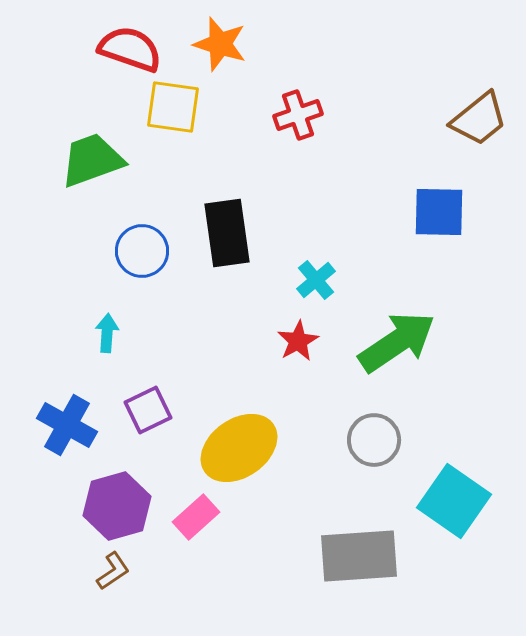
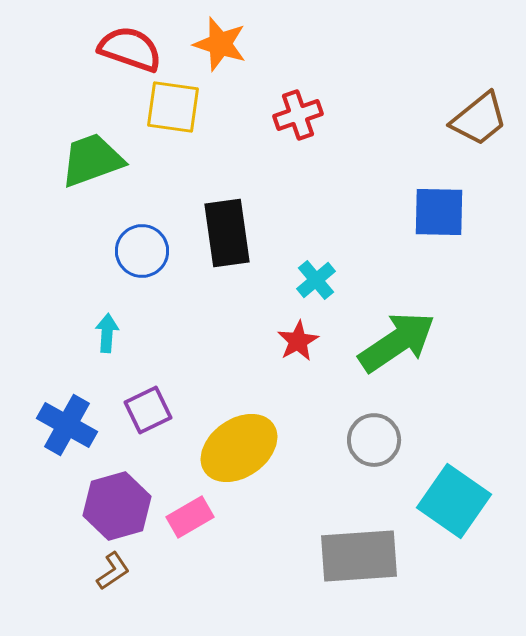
pink rectangle: moved 6 px left; rotated 12 degrees clockwise
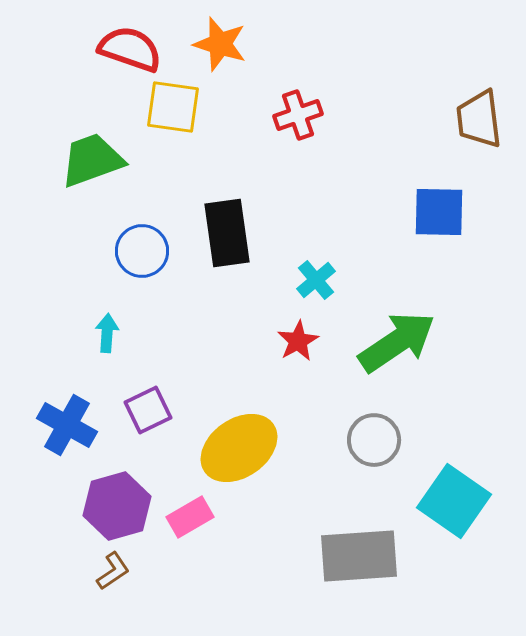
brown trapezoid: rotated 122 degrees clockwise
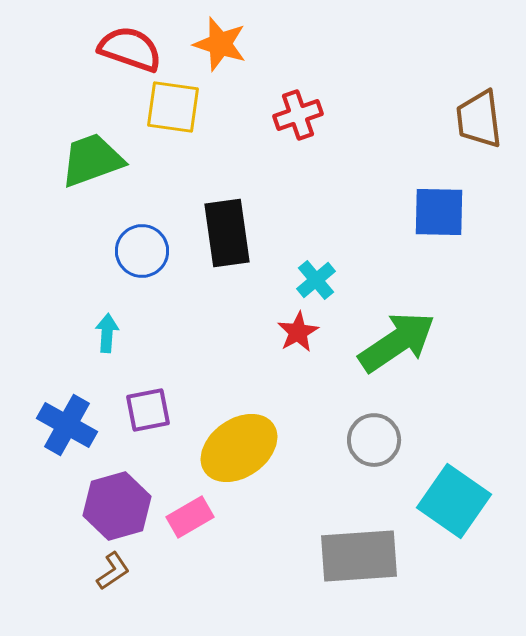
red star: moved 9 px up
purple square: rotated 15 degrees clockwise
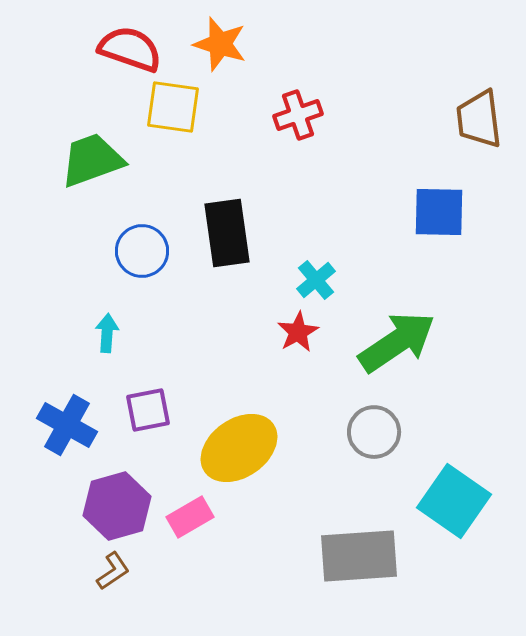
gray circle: moved 8 px up
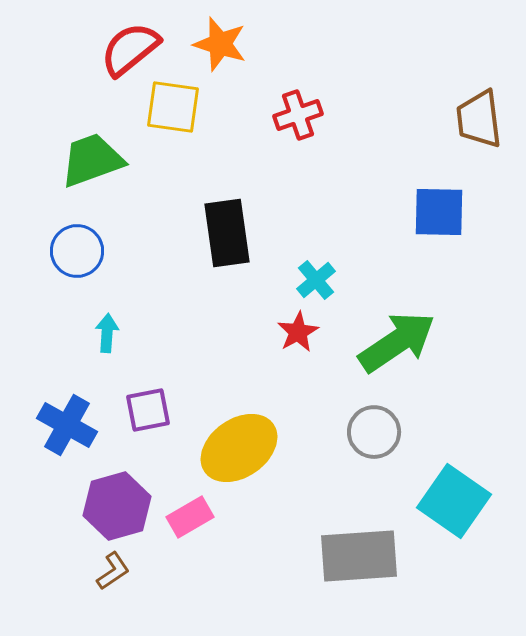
red semicircle: rotated 58 degrees counterclockwise
blue circle: moved 65 px left
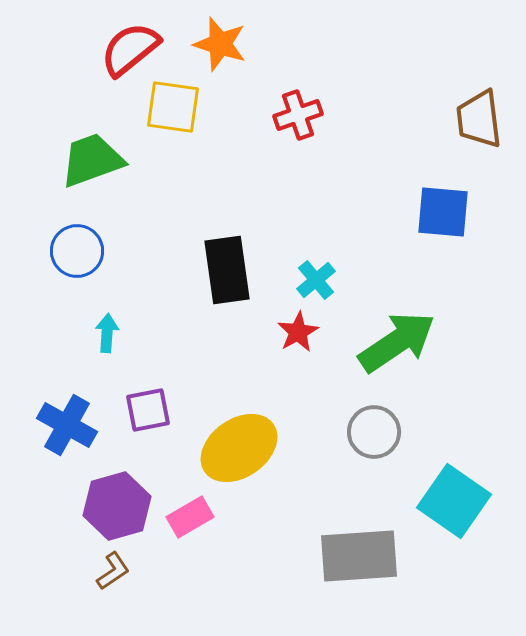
blue square: moved 4 px right; rotated 4 degrees clockwise
black rectangle: moved 37 px down
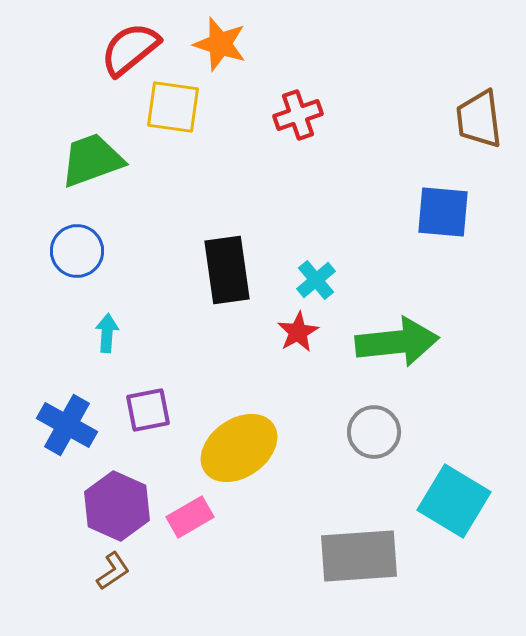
green arrow: rotated 28 degrees clockwise
cyan square: rotated 4 degrees counterclockwise
purple hexagon: rotated 20 degrees counterclockwise
